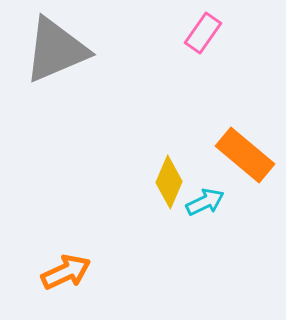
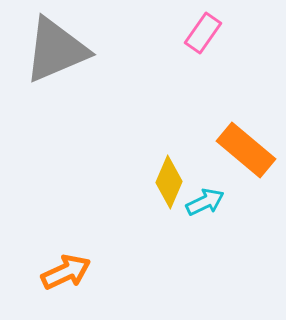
orange rectangle: moved 1 px right, 5 px up
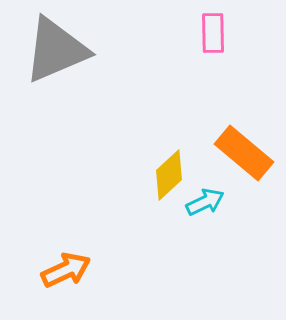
pink rectangle: moved 10 px right; rotated 36 degrees counterclockwise
orange rectangle: moved 2 px left, 3 px down
yellow diamond: moved 7 px up; rotated 24 degrees clockwise
orange arrow: moved 2 px up
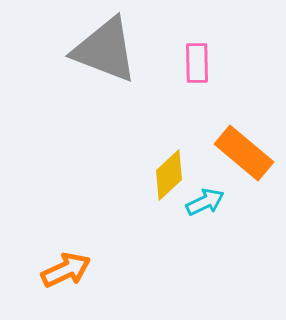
pink rectangle: moved 16 px left, 30 px down
gray triangle: moved 49 px right; rotated 44 degrees clockwise
